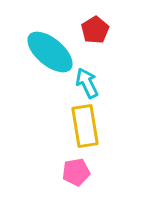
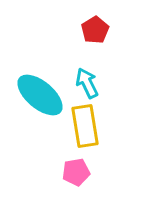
cyan ellipse: moved 10 px left, 43 px down
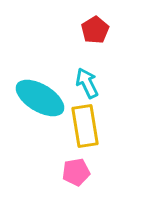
cyan ellipse: moved 3 px down; rotated 9 degrees counterclockwise
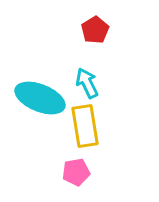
cyan ellipse: rotated 9 degrees counterclockwise
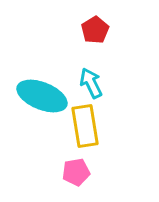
cyan arrow: moved 4 px right
cyan ellipse: moved 2 px right, 2 px up
